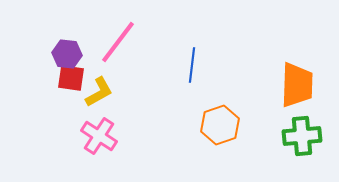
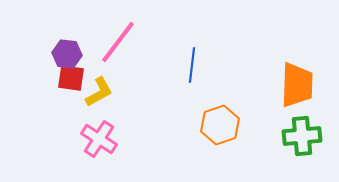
pink cross: moved 3 px down
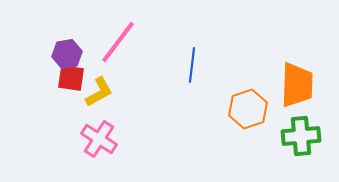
purple hexagon: rotated 16 degrees counterclockwise
orange hexagon: moved 28 px right, 16 px up
green cross: moved 1 px left
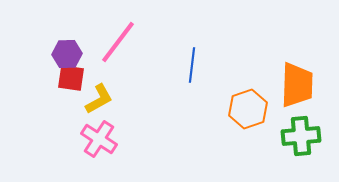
purple hexagon: rotated 8 degrees clockwise
yellow L-shape: moved 7 px down
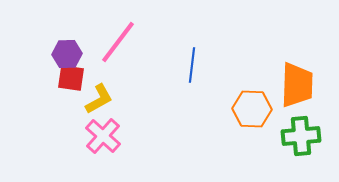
orange hexagon: moved 4 px right; rotated 21 degrees clockwise
pink cross: moved 4 px right, 3 px up; rotated 9 degrees clockwise
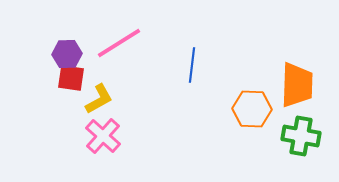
pink line: moved 1 px right, 1 px down; rotated 21 degrees clockwise
green cross: rotated 15 degrees clockwise
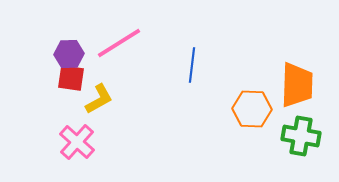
purple hexagon: moved 2 px right
pink cross: moved 26 px left, 6 px down
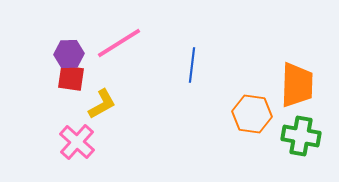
yellow L-shape: moved 3 px right, 5 px down
orange hexagon: moved 5 px down; rotated 6 degrees clockwise
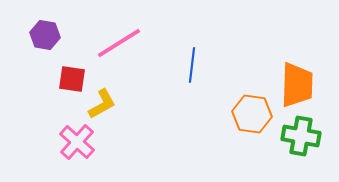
purple hexagon: moved 24 px left, 19 px up; rotated 12 degrees clockwise
red square: moved 1 px right, 1 px down
